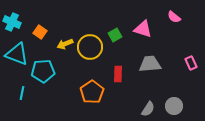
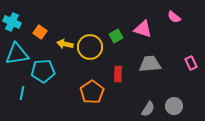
green square: moved 1 px right, 1 px down
yellow arrow: rotated 35 degrees clockwise
cyan triangle: rotated 30 degrees counterclockwise
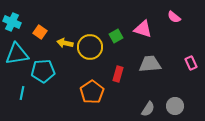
yellow arrow: moved 1 px up
red rectangle: rotated 14 degrees clockwise
gray circle: moved 1 px right
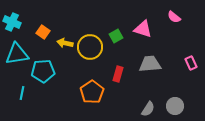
orange square: moved 3 px right
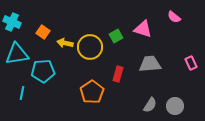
gray semicircle: moved 2 px right, 4 px up
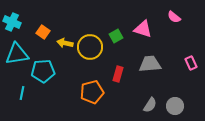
orange pentagon: rotated 20 degrees clockwise
